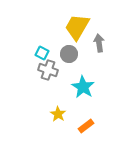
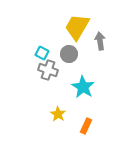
gray arrow: moved 1 px right, 2 px up
orange rectangle: rotated 28 degrees counterclockwise
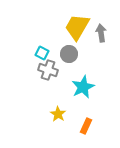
gray arrow: moved 1 px right, 8 px up
cyan star: rotated 15 degrees clockwise
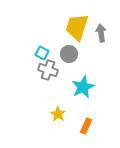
yellow trapezoid: rotated 12 degrees counterclockwise
